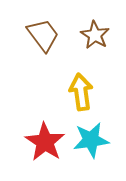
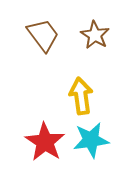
yellow arrow: moved 4 px down
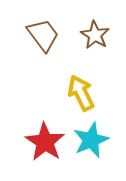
yellow arrow: moved 3 px up; rotated 18 degrees counterclockwise
cyan star: rotated 15 degrees counterclockwise
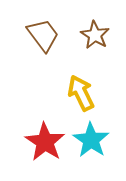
cyan star: rotated 15 degrees counterclockwise
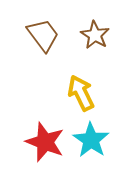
red star: rotated 12 degrees counterclockwise
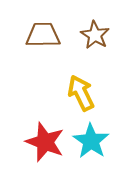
brown trapezoid: rotated 54 degrees counterclockwise
cyan star: moved 1 px down
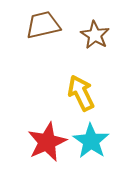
brown trapezoid: moved 10 px up; rotated 12 degrees counterclockwise
red star: moved 2 px right; rotated 27 degrees clockwise
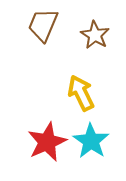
brown trapezoid: rotated 54 degrees counterclockwise
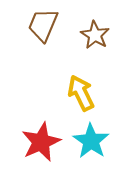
red star: moved 6 px left
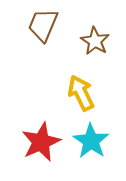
brown star: moved 6 px down
